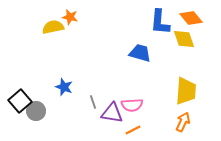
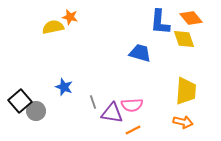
orange arrow: rotated 78 degrees clockwise
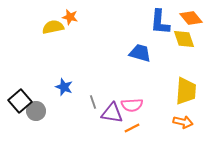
orange line: moved 1 px left, 2 px up
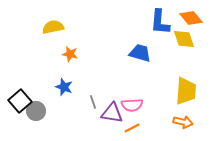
orange star: moved 37 px down
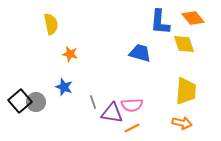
orange diamond: moved 2 px right
yellow semicircle: moved 2 px left, 3 px up; rotated 90 degrees clockwise
yellow diamond: moved 5 px down
gray circle: moved 9 px up
orange arrow: moved 1 px left, 1 px down
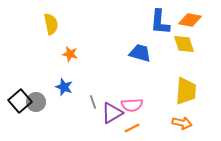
orange diamond: moved 3 px left, 2 px down; rotated 40 degrees counterclockwise
purple triangle: rotated 40 degrees counterclockwise
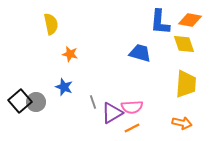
yellow trapezoid: moved 7 px up
pink semicircle: moved 2 px down
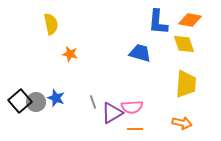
blue L-shape: moved 2 px left
blue star: moved 8 px left, 11 px down
orange line: moved 3 px right, 1 px down; rotated 28 degrees clockwise
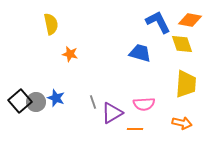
blue L-shape: rotated 148 degrees clockwise
yellow diamond: moved 2 px left
pink semicircle: moved 12 px right, 3 px up
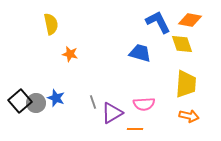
gray circle: moved 1 px down
orange arrow: moved 7 px right, 7 px up
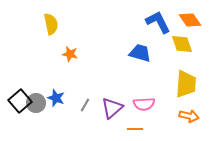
orange diamond: rotated 45 degrees clockwise
gray line: moved 8 px left, 3 px down; rotated 48 degrees clockwise
purple triangle: moved 5 px up; rotated 10 degrees counterclockwise
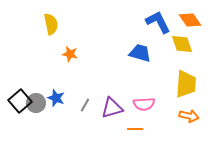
purple triangle: rotated 25 degrees clockwise
